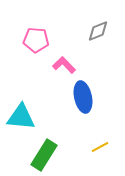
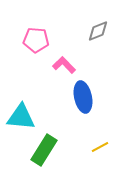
green rectangle: moved 5 px up
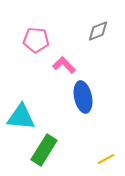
yellow line: moved 6 px right, 12 px down
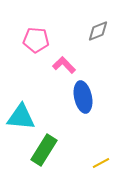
yellow line: moved 5 px left, 4 px down
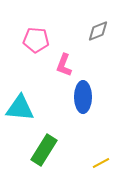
pink L-shape: rotated 115 degrees counterclockwise
blue ellipse: rotated 12 degrees clockwise
cyan triangle: moved 1 px left, 9 px up
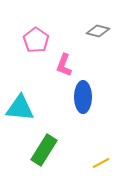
gray diamond: rotated 35 degrees clockwise
pink pentagon: rotated 30 degrees clockwise
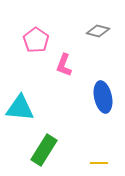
blue ellipse: moved 20 px right; rotated 12 degrees counterclockwise
yellow line: moved 2 px left; rotated 30 degrees clockwise
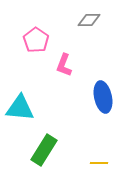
gray diamond: moved 9 px left, 11 px up; rotated 15 degrees counterclockwise
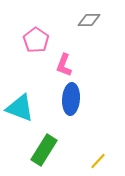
blue ellipse: moved 32 px left, 2 px down; rotated 16 degrees clockwise
cyan triangle: rotated 16 degrees clockwise
yellow line: moved 1 px left, 2 px up; rotated 48 degrees counterclockwise
